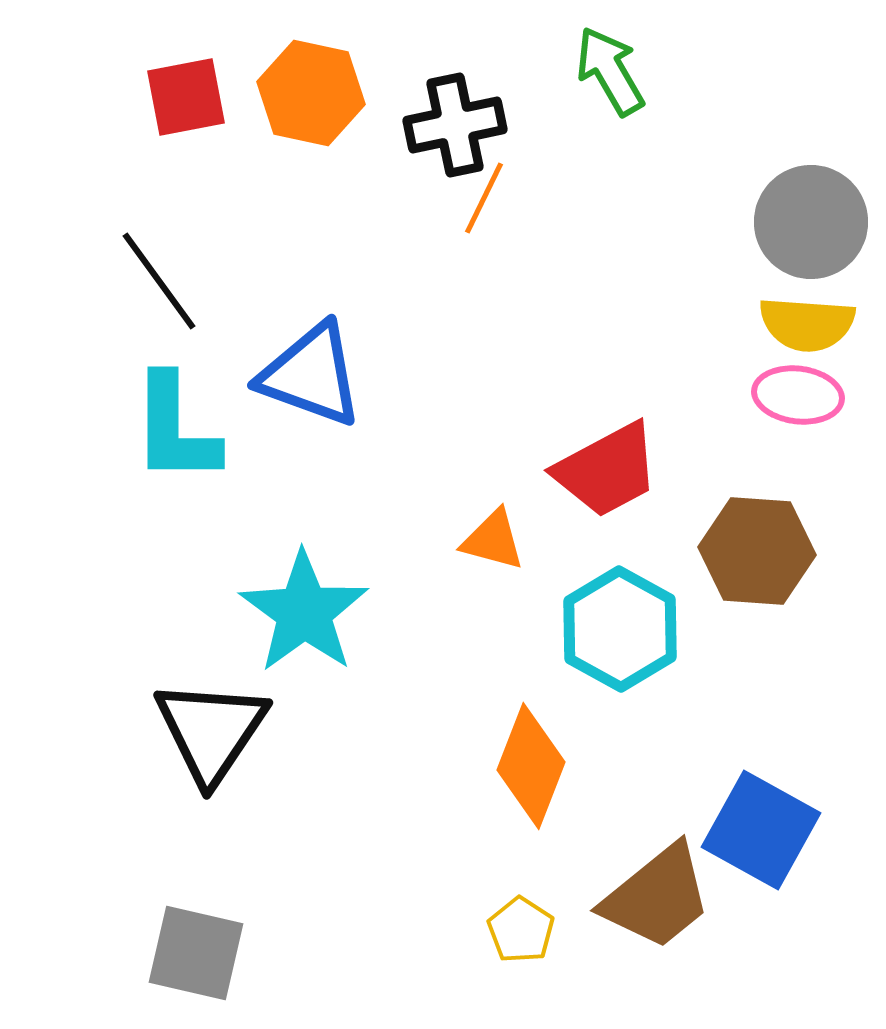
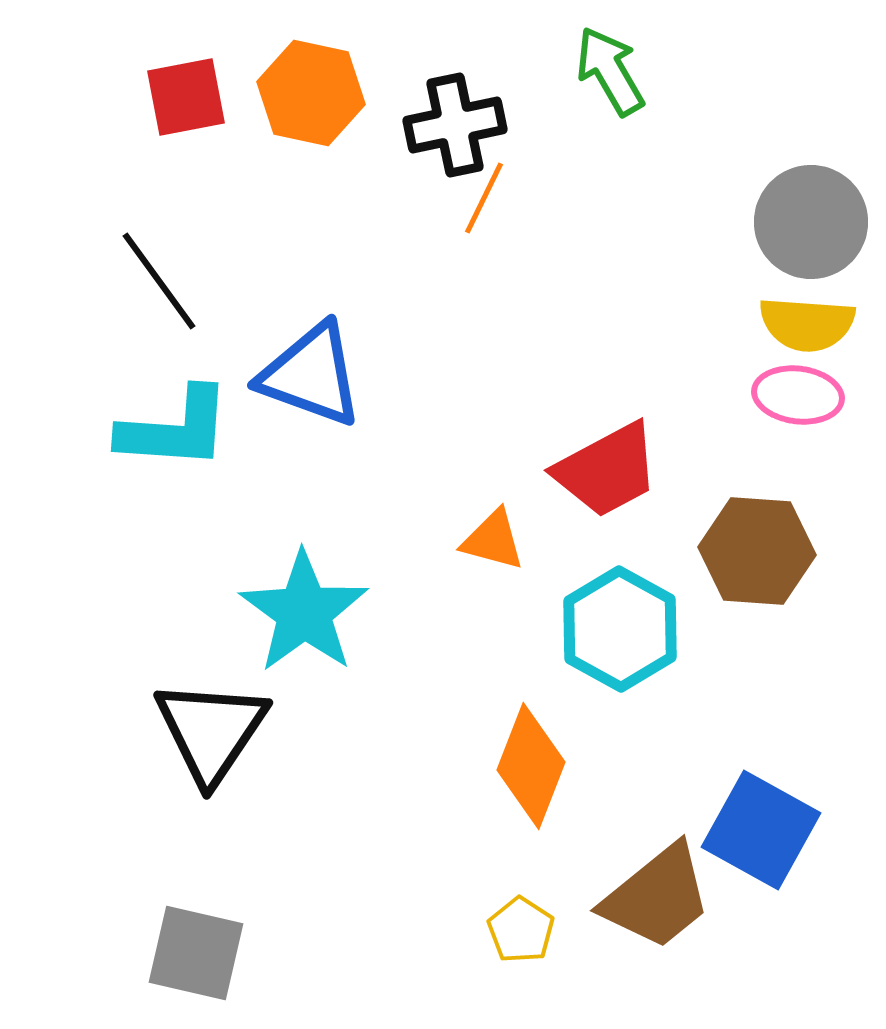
cyan L-shape: rotated 86 degrees counterclockwise
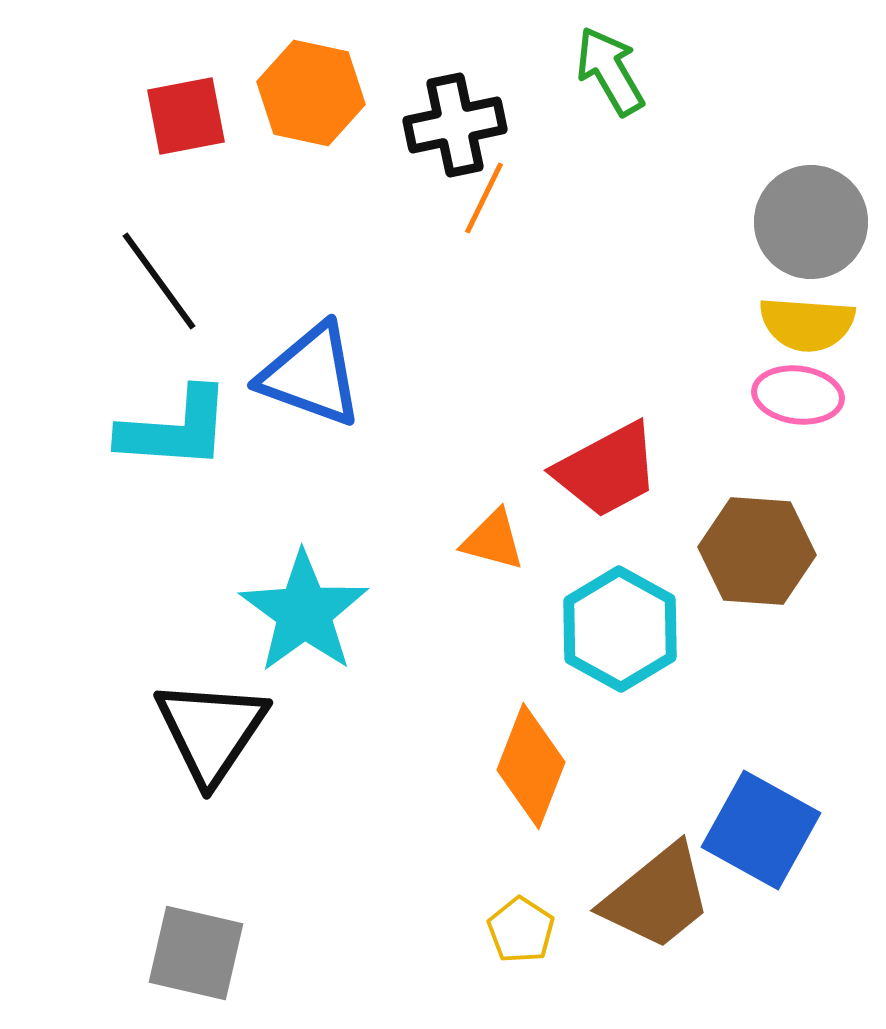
red square: moved 19 px down
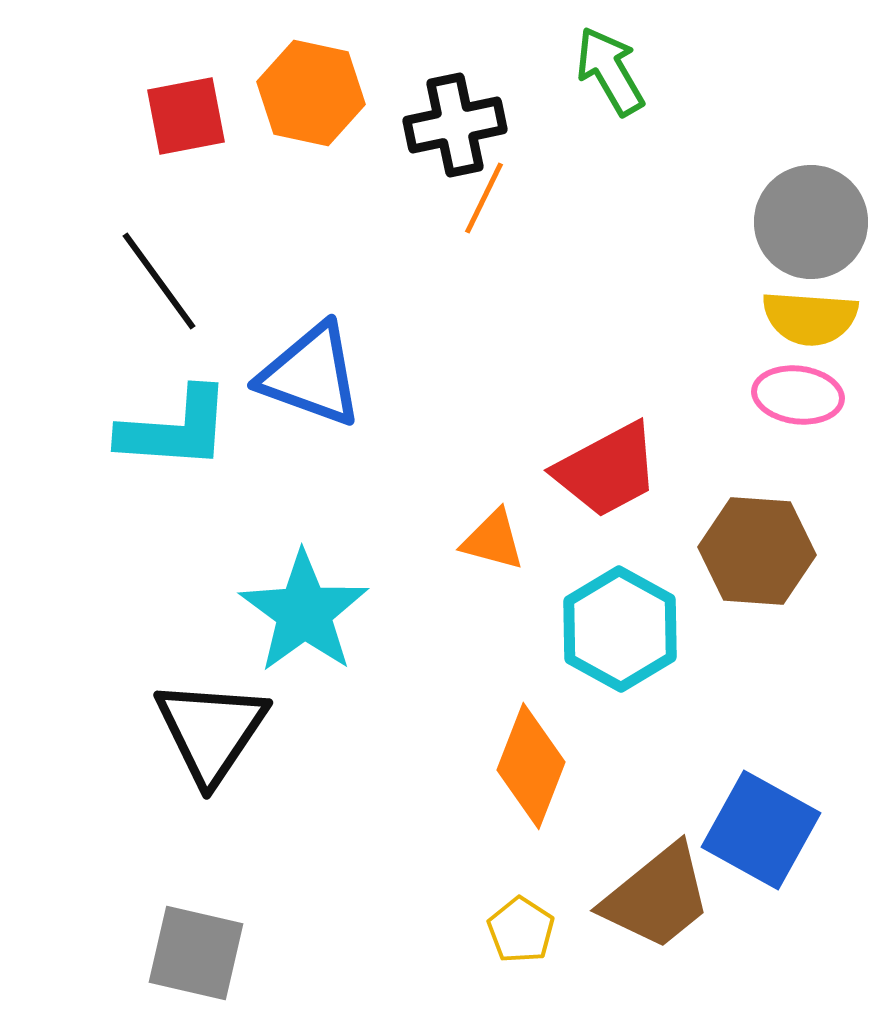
yellow semicircle: moved 3 px right, 6 px up
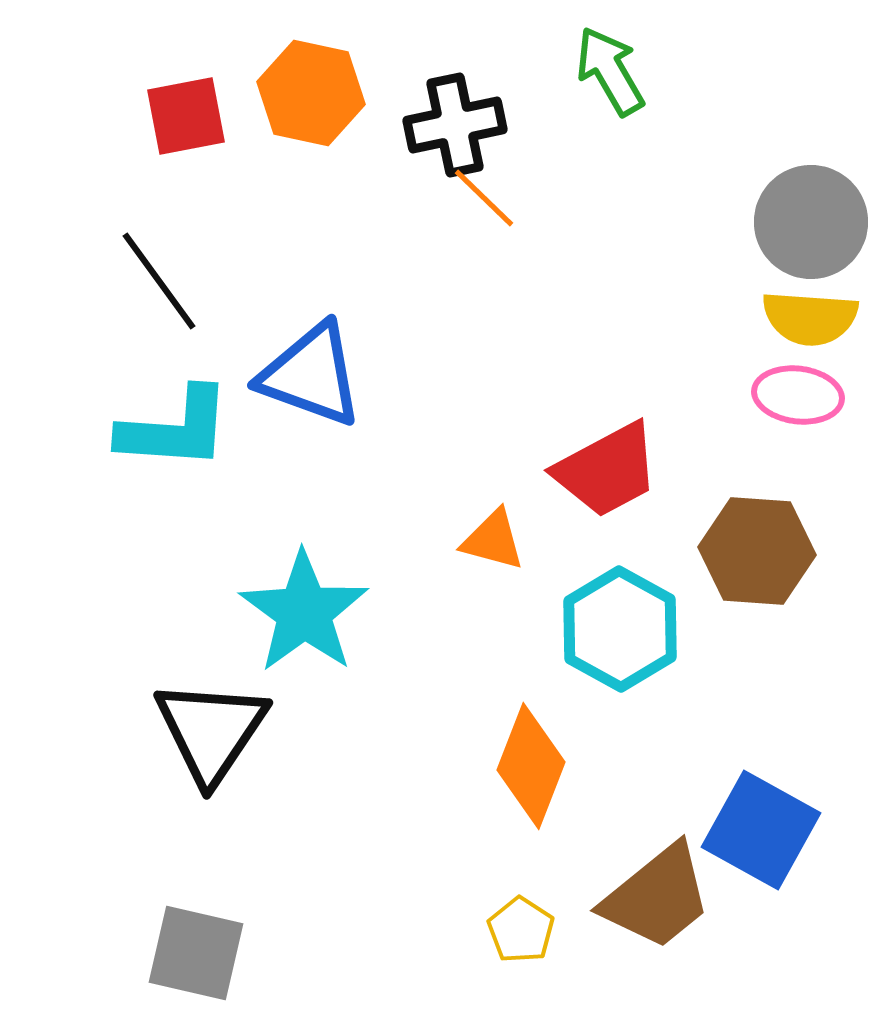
orange line: rotated 72 degrees counterclockwise
